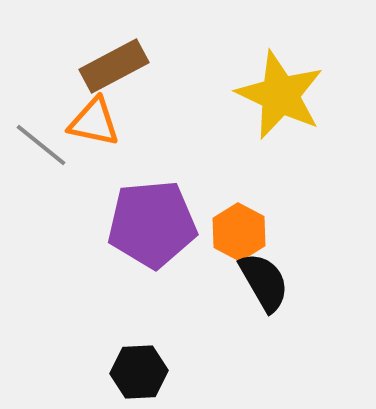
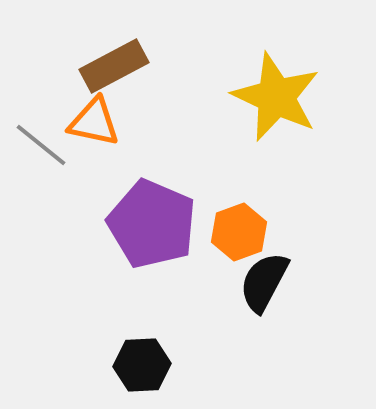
yellow star: moved 4 px left, 2 px down
purple pentagon: rotated 28 degrees clockwise
orange hexagon: rotated 12 degrees clockwise
black semicircle: rotated 122 degrees counterclockwise
black hexagon: moved 3 px right, 7 px up
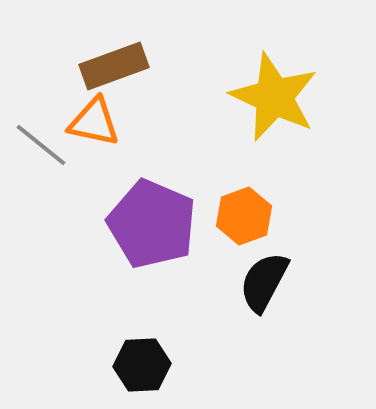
brown rectangle: rotated 8 degrees clockwise
yellow star: moved 2 px left
orange hexagon: moved 5 px right, 16 px up
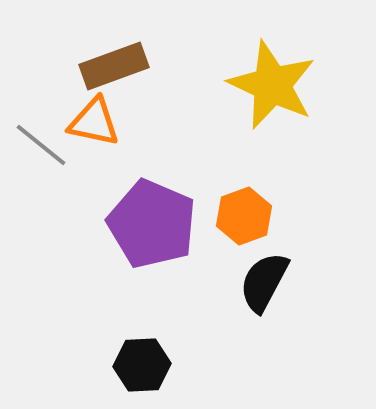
yellow star: moved 2 px left, 12 px up
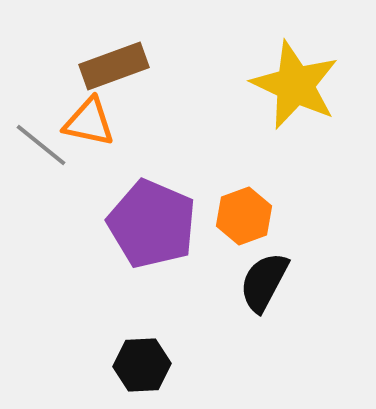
yellow star: moved 23 px right
orange triangle: moved 5 px left
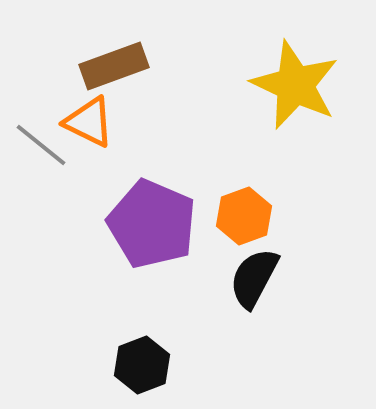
orange triangle: rotated 14 degrees clockwise
black semicircle: moved 10 px left, 4 px up
black hexagon: rotated 18 degrees counterclockwise
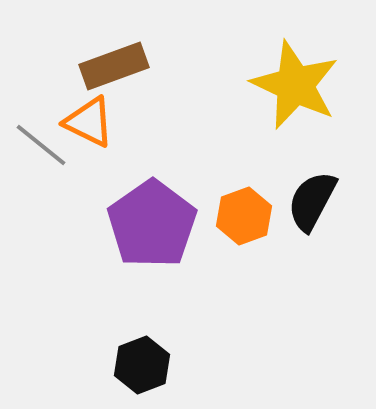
purple pentagon: rotated 14 degrees clockwise
black semicircle: moved 58 px right, 77 px up
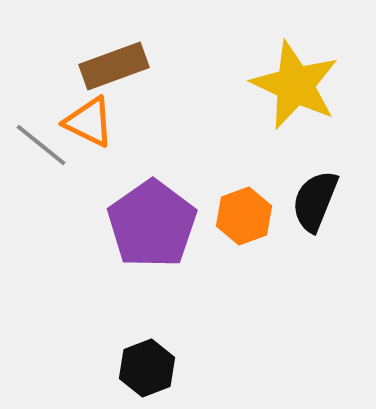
black semicircle: moved 3 px right; rotated 6 degrees counterclockwise
black hexagon: moved 5 px right, 3 px down
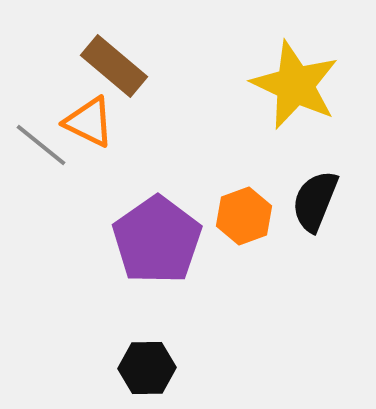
brown rectangle: rotated 60 degrees clockwise
purple pentagon: moved 5 px right, 16 px down
black hexagon: rotated 20 degrees clockwise
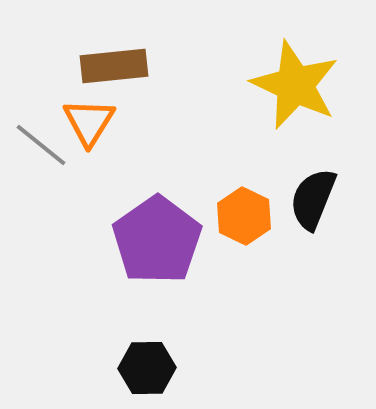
brown rectangle: rotated 46 degrees counterclockwise
orange triangle: rotated 36 degrees clockwise
black semicircle: moved 2 px left, 2 px up
orange hexagon: rotated 14 degrees counterclockwise
